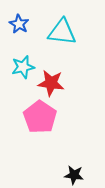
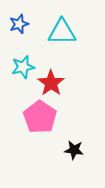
blue star: rotated 24 degrees clockwise
cyan triangle: rotated 8 degrees counterclockwise
red star: rotated 28 degrees clockwise
black star: moved 25 px up
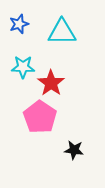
cyan star: rotated 15 degrees clockwise
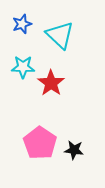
blue star: moved 3 px right
cyan triangle: moved 2 px left, 3 px down; rotated 44 degrees clockwise
pink pentagon: moved 26 px down
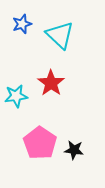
cyan star: moved 7 px left, 29 px down; rotated 10 degrees counterclockwise
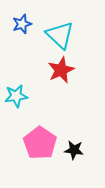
red star: moved 10 px right, 13 px up; rotated 12 degrees clockwise
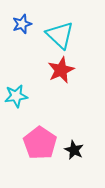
black star: rotated 18 degrees clockwise
